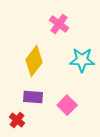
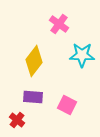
cyan star: moved 5 px up
pink square: rotated 18 degrees counterclockwise
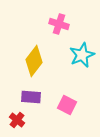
pink cross: rotated 18 degrees counterclockwise
cyan star: rotated 25 degrees counterclockwise
purple rectangle: moved 2 px left
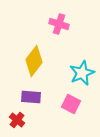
cyan star: moved 18 px down
pink square: moved 4 px right, 1 px up
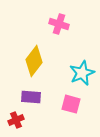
pink square: rotated 12 degrees counterclockwise
red cross: moved 1 px left; rotated 28 degrees clockwise
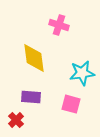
pink cross: moved 1 px down
yellow diamond: moved 3 px up; rotated 44 degrees counterclockwise
cyan star: rotated 15 degrees clockwise
red cross: rotated 21 degrees counterclockwise
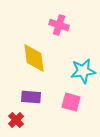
cyan star: moved 1 px right, 2 px up
pink square: moved 2 px up
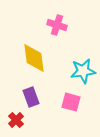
pink cross: moved 2 px left
purple rectangle: rotated 66 degrees clockwise
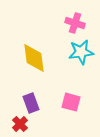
pink cross: moved 18 px right, 2 px up
cyan star: moved 2 px left, 19 px up
purple rectangle: moved 6 px down
red cross: moved 4 px right, 4 px down
